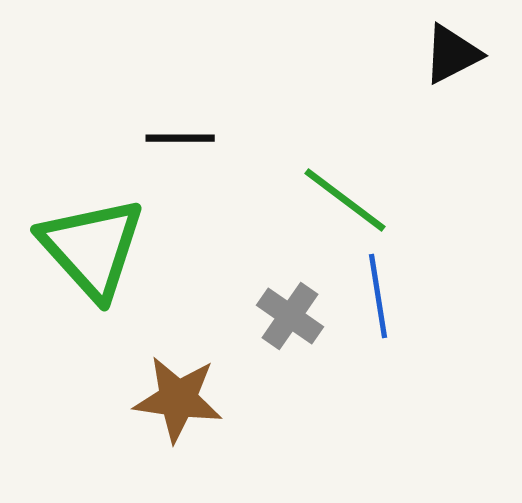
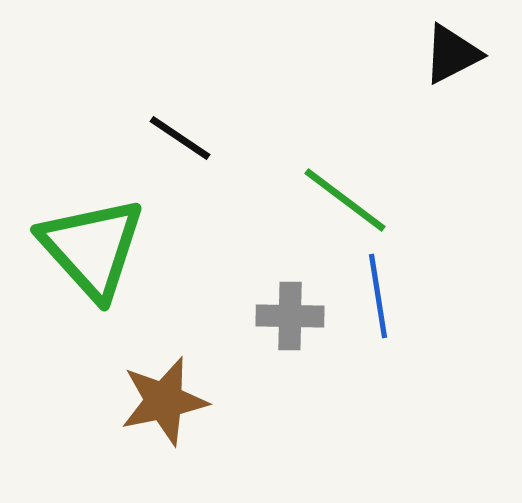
black line: rotated 34 degrees clockwise
gray cross: rotated 34 degrees counterclockwise
brown star: moved 14 px left, 2 px down; rotated 20 degrees counterclockwise
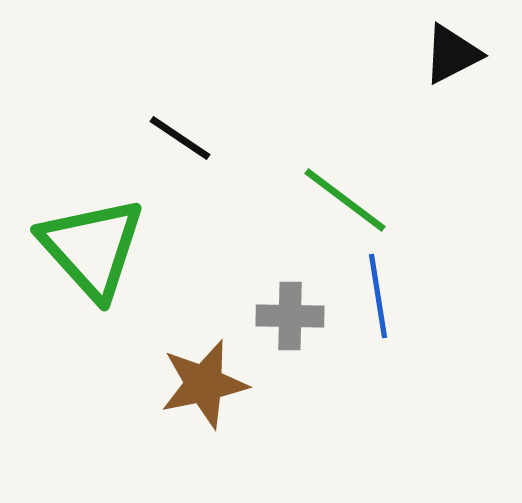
brown star: moved 40 px right, 17 px up
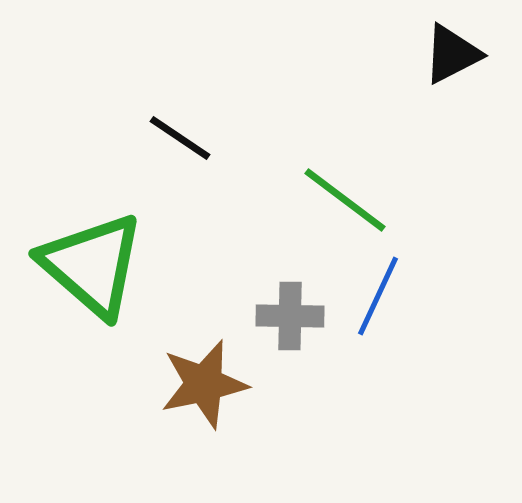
green triangle: moved 17 px down; rotated 7 degrees counterclockwise
blue line: rotated 34 degrees clockwise
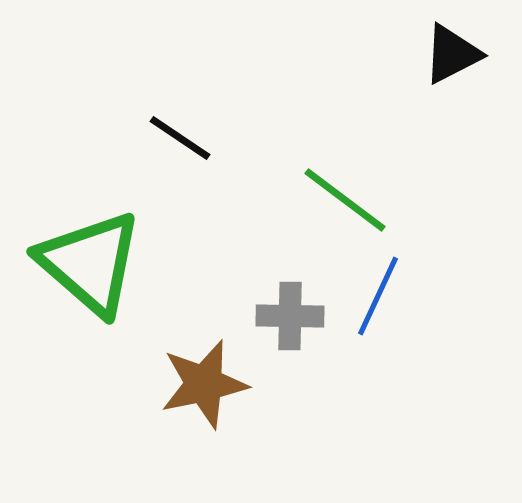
green triangle: moved 2 px left, 2 px up
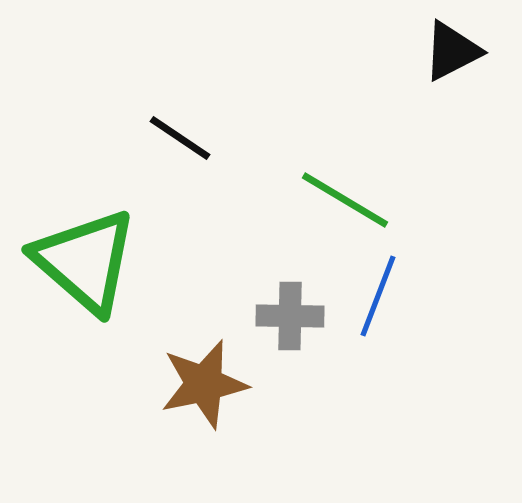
black triangle: moved 3 px up
green line: rotated 6 degrees counterclockwise
green triangle: moved 5 px left, 2 px up
blue line: rotated 4 degrees counterclockwise
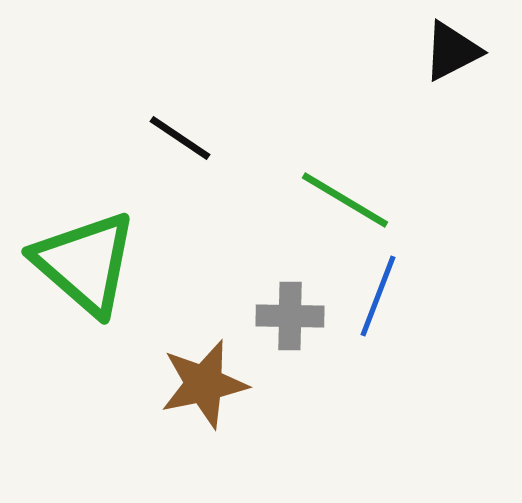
green triangle: moved 2 px down
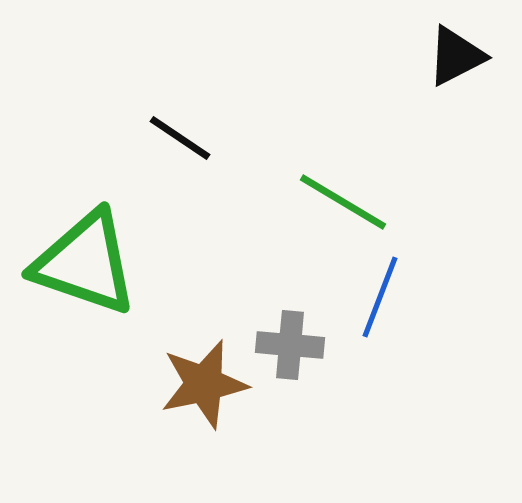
black triangle: moved 4 px right, 5 px down
green line: moved 2 px left, 2 px down
green triangle: rotated 22 degrees counterclockwise
blue line: moved 2 px right, 1 px down
gray cross: moved 29 px down; rotated 4 degrees clockwise
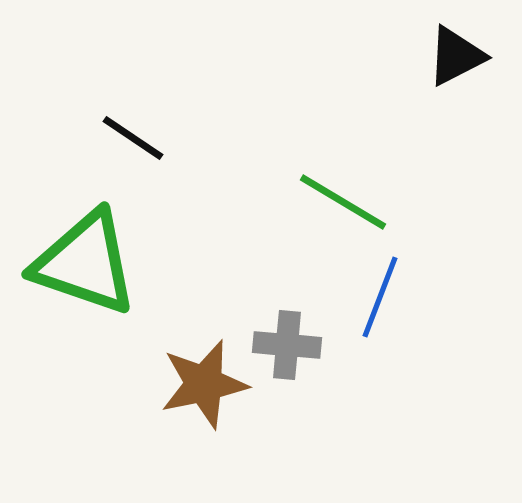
black line: moved 47 px left
gray cross: moved 3 px left
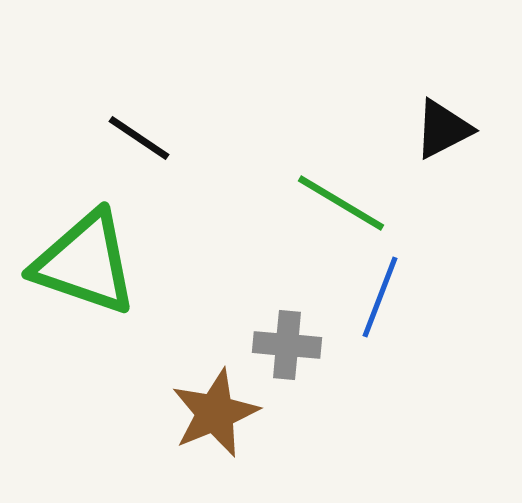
black triangle: moved 13 px left, 73 px down
black line: moved 6 px right
green line: moved 2 px left, 1 px down
brown star: moved 11 px right, 29 px down; rotated 10 degrees counterclockwise
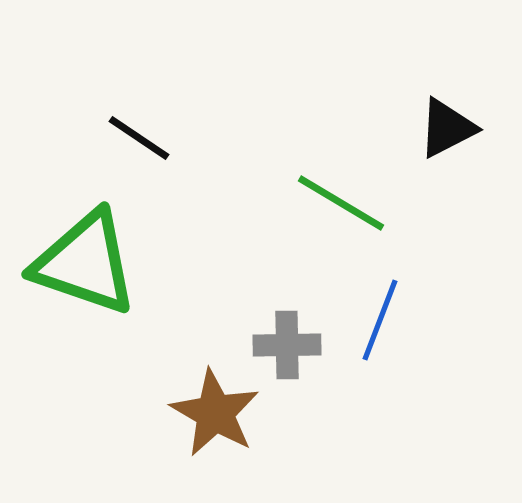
black triangle: moved 4 px right, 1 px up
blue line: moved 23 px down
gray cross: rotated 6 degrees counterclockwise
brown star: rotated 20 degrees counterclockwise
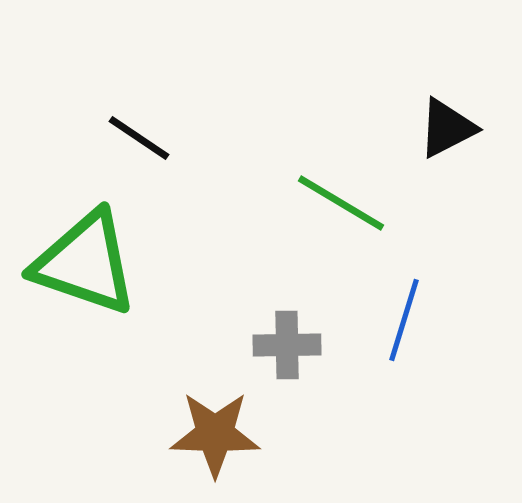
blue line: moved 24 px right; rotated 4 degrees counterclockwise
brown star: moved 21 px down; rotated 28 degrees counterclockwise
